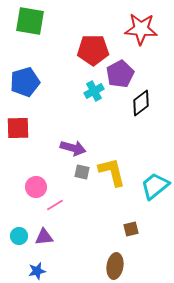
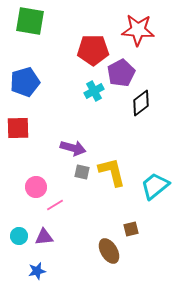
red star: moved 3 px left, 1 px down
purple pentagon: moved 1 px right, 1 px up
brown ellipse: moved 6 px left, 15 px up; rotated 40 degrees counterclockwise
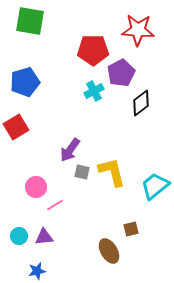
red square: moved 2 px left, 1 px up; rotated 30 degrees counterclockwise
purple arrow: moved 3 px left, 2 px down; rotated 110 degrees clockwise
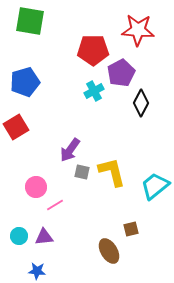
black diamond: rotated 24 degrees counterclockwise
blue star: rotated 18 degrees clockwise
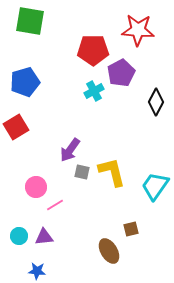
black diamond: moved 15 px right, 1 px up
cyan trapezoid: rotated 16 degrees counterclockwise
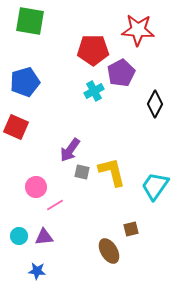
black diamond: moved 1 px left, 2 px down
red square: rotated 35 degrees counterclockwise
